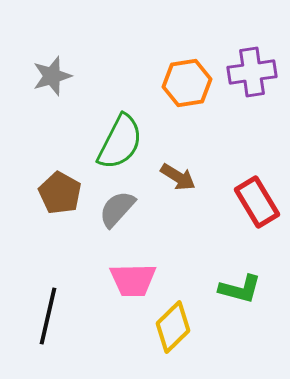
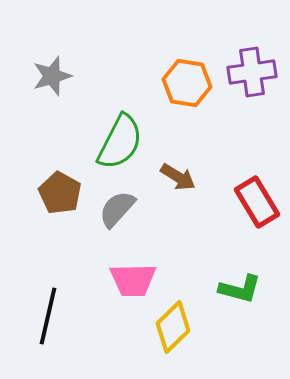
orange hexagon: rotated 18 degrees clockwise
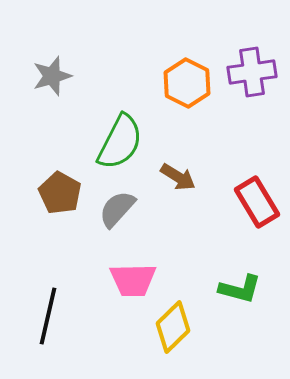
orange hexagon: rotated 18 degrees clockwise
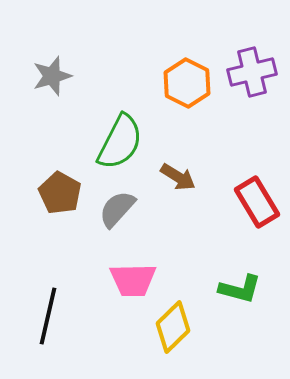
purple cross: rotated 6 degrees counterclockwise
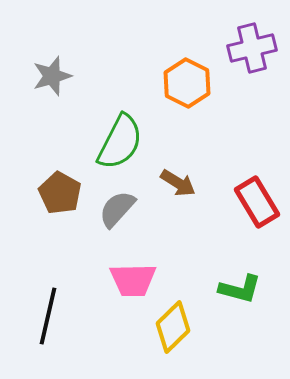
purple cross: moved 24 px up
brown arrow: moved 6 px down
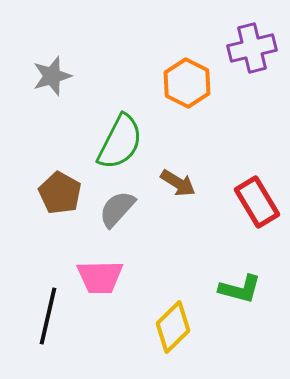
pink trapezoid: moved 33 px left, 3 px up
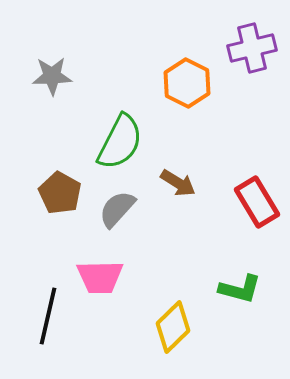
gray star: rotated 15 degrees clockwise
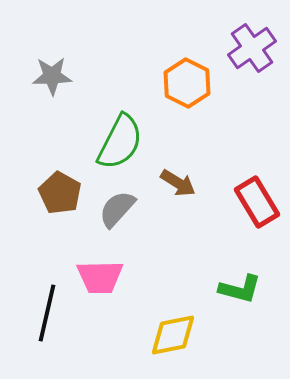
purple cross: rotated 21 degrees counterclockwise
black line: moved 1 px left, 3 px up
yellow diamond: moved 8 px down; rotated 33 degrees clockwise
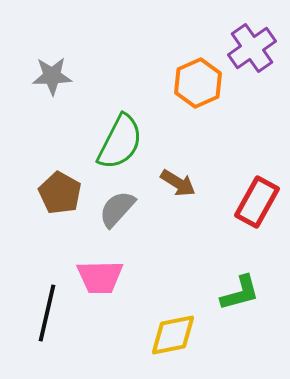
orange hexagon: moved 11 px right; rotated 9 degrees clockwise
red rectangle: rotated 60 degrees clockwise
green L-shape: moved 4 px down; rotated 30 degrees counterclockwise
